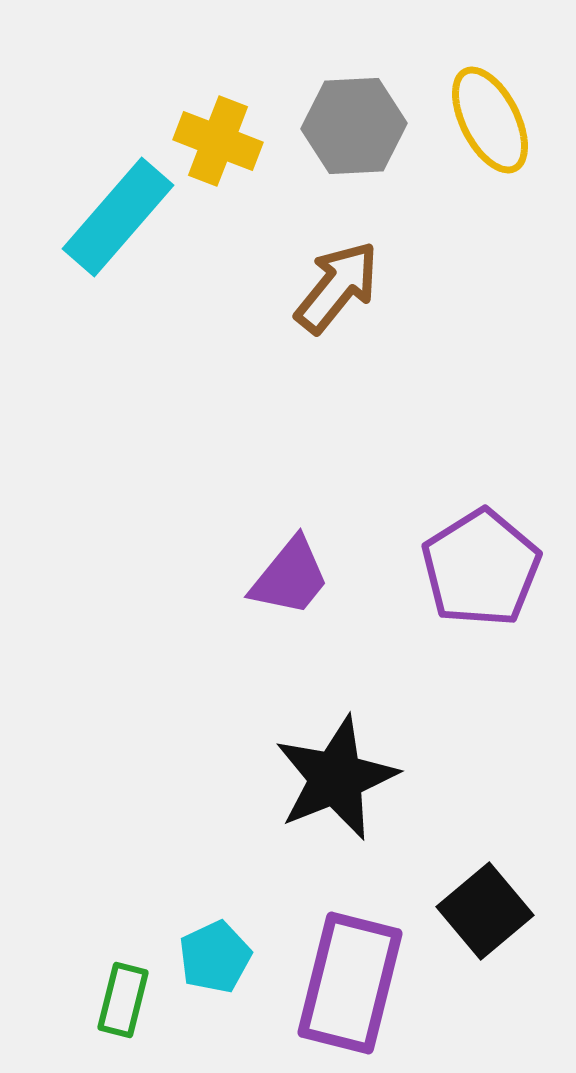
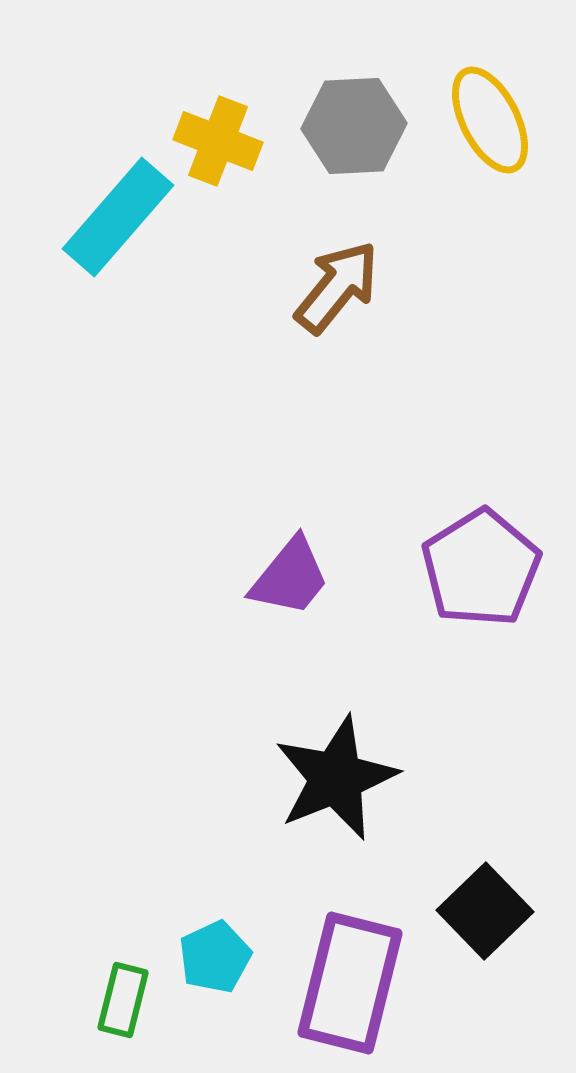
black square: rotated 4 degrees counterclockwise
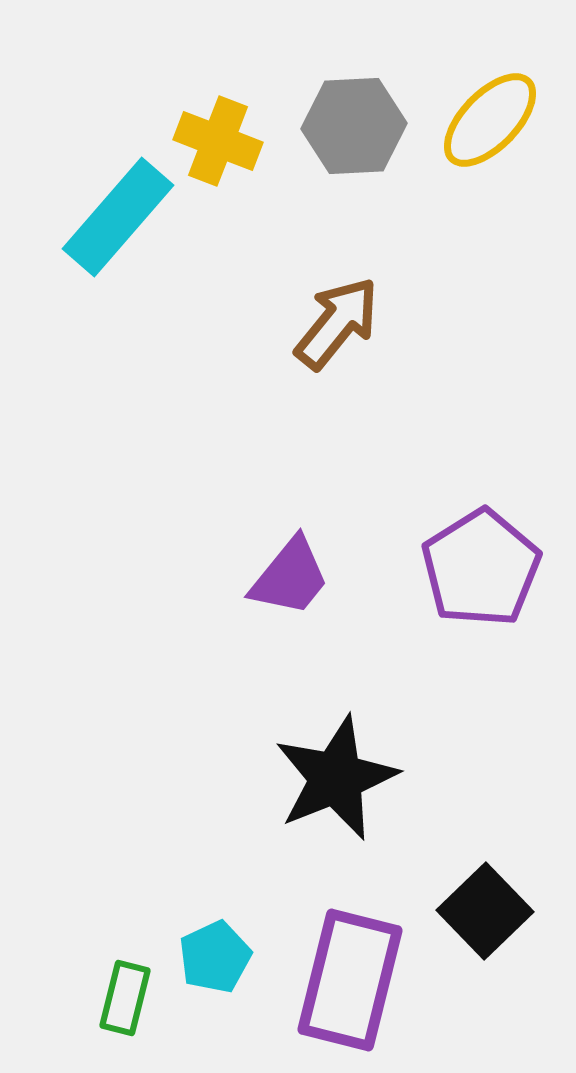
yellow ellipse: rotated 71 degrees clockwise
brown arrow: moved 36 px down
purple rectangle: moved 3 px up
green rectangle: moved 2 px right, 2 px up
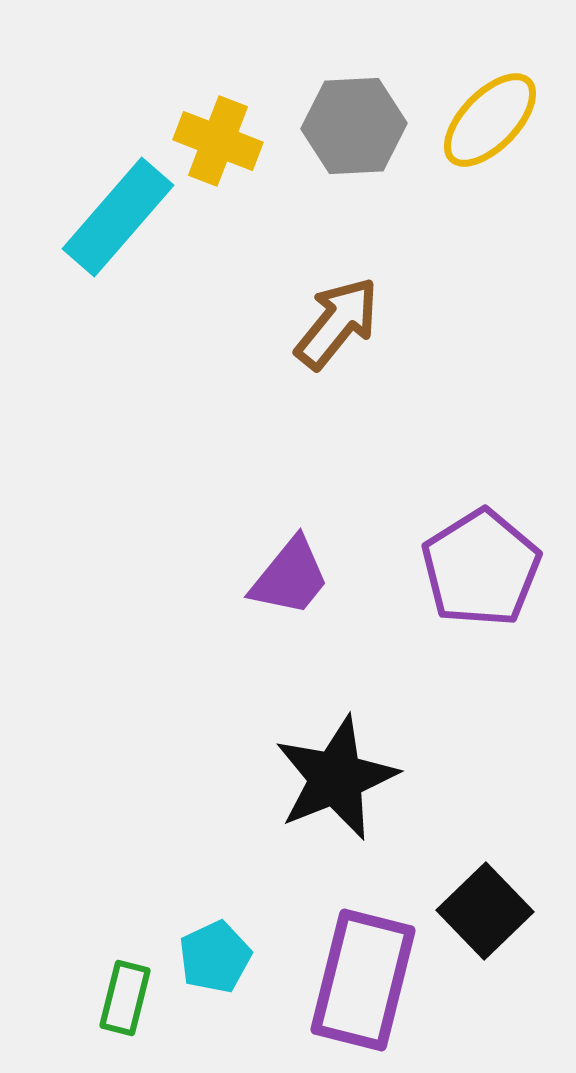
purple rectangle: moved 13 px right
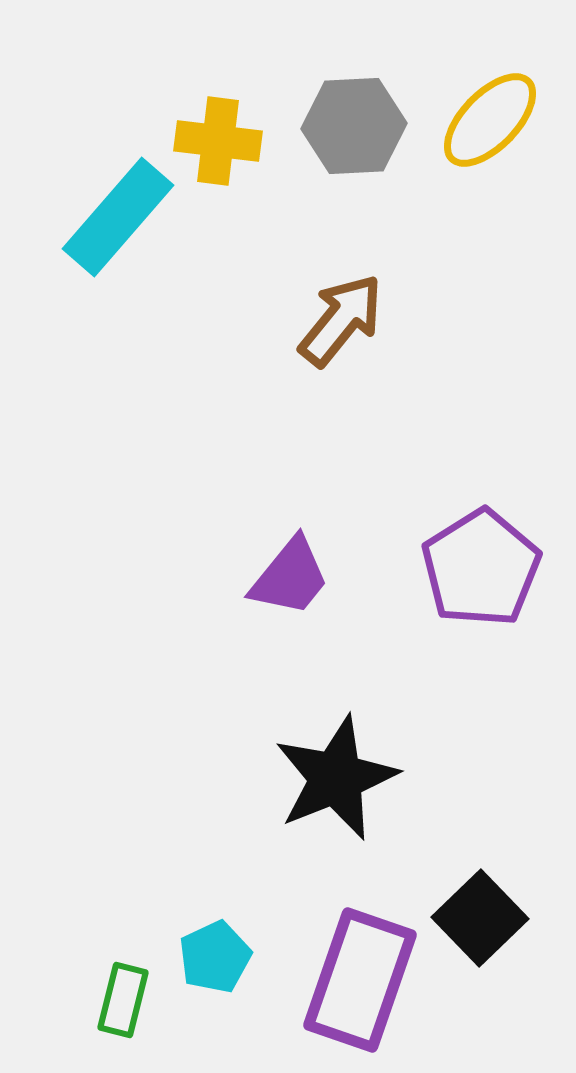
yellow cross: rotated 14 degrees counterclockwise
brown arrow: moved 4 px right, 3 px up
black square: moved 5 px left, 7 px down
purple rectangle: moved 3 px left; rotated 5 degrees clockwise
green rectangle: moved 2 px left, 2 px down
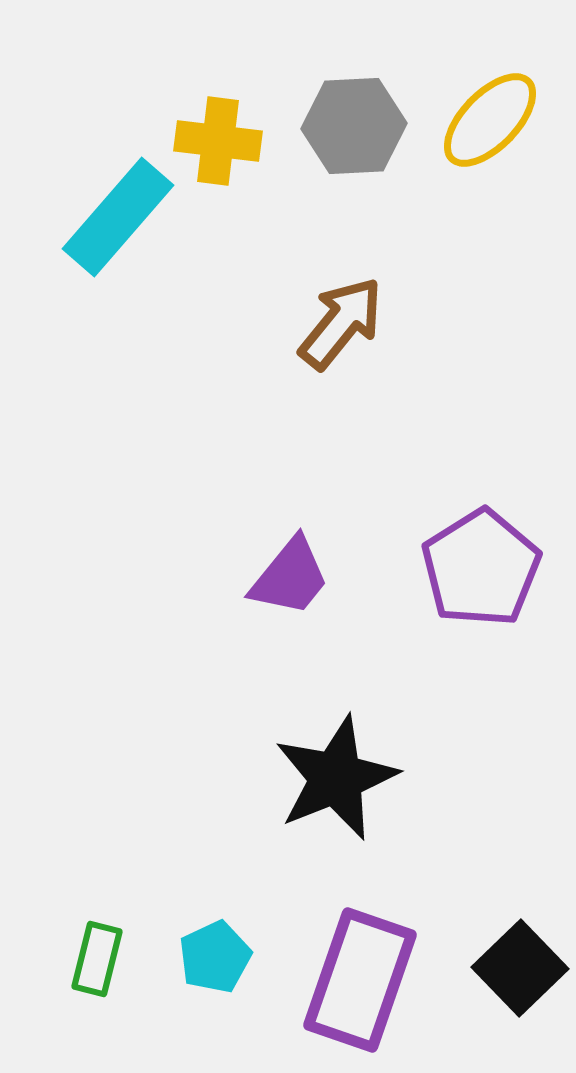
brown arrow: moved 3 px down
black square: moved 40 px right, 50 px down
green rectangle: moved 26 px left, 41 px up
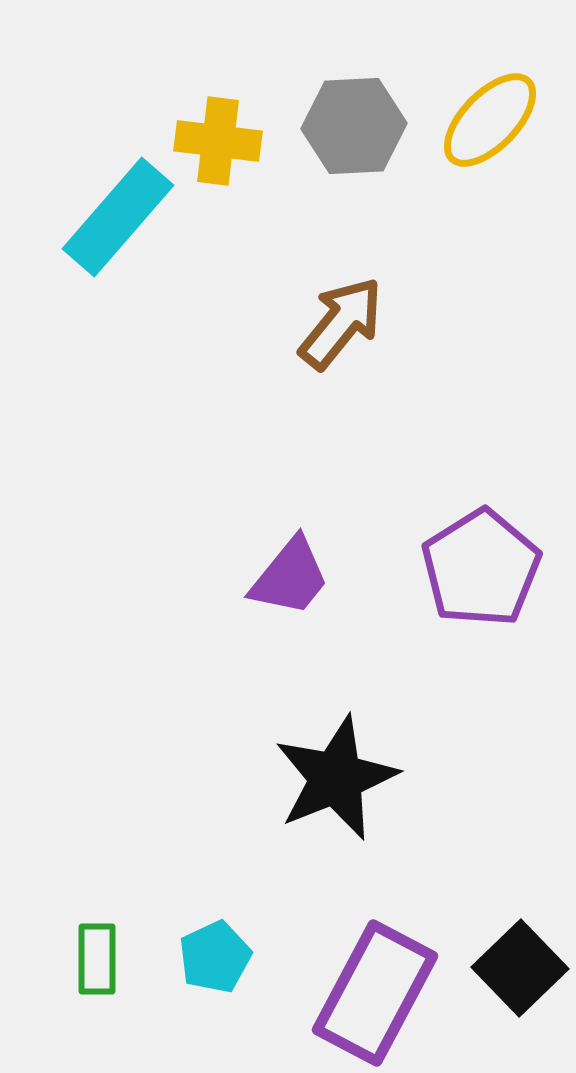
green rectangle: rotated 14 degrees counterclockwise
purple rectangle: moved 15 px right, 13 px down; rotated 9 degrees clockwise
